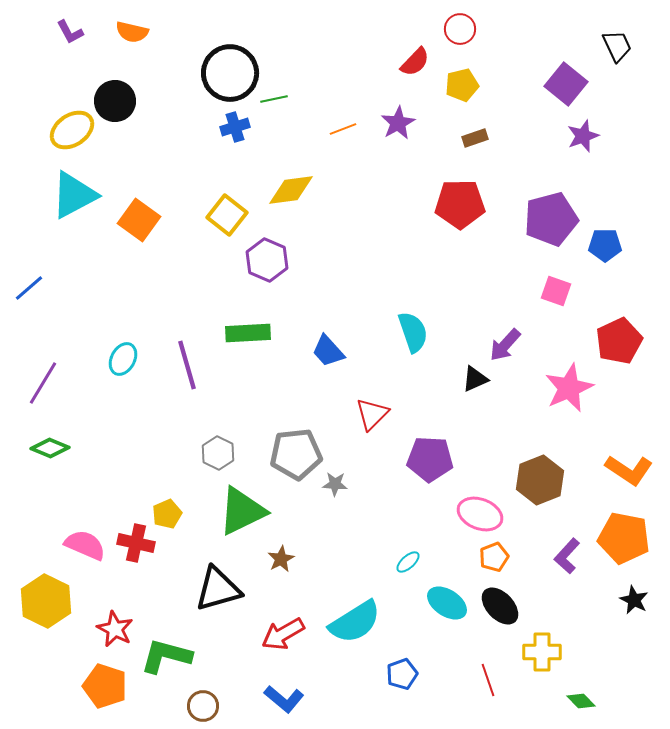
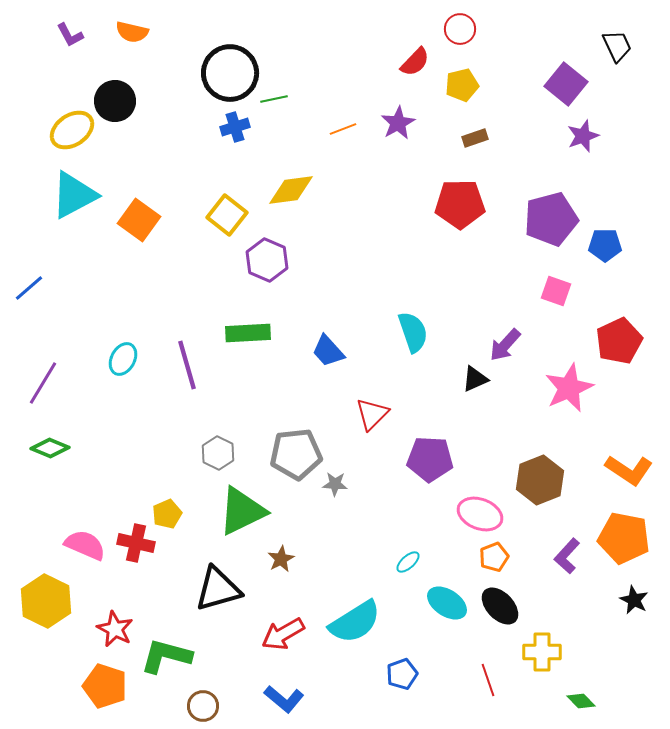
purple L-shape at (70, 32): moved 3 px down
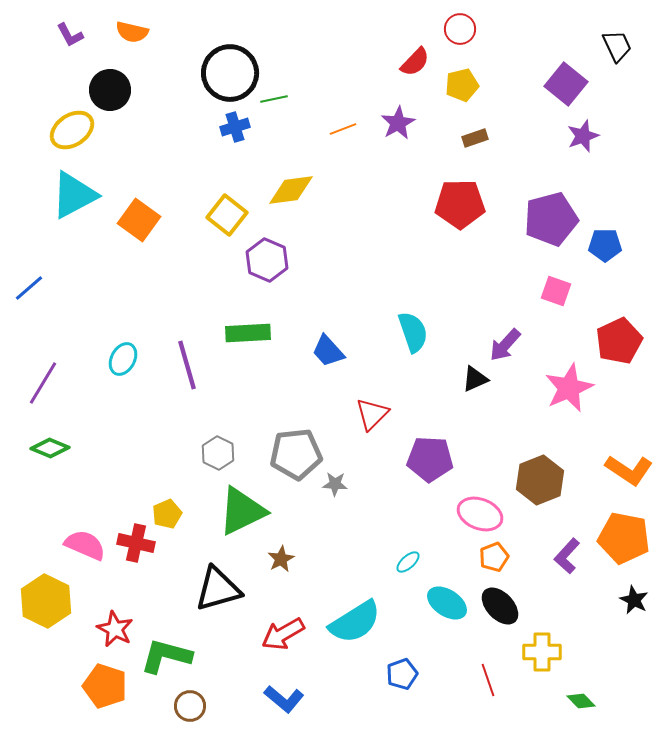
black circle at (115, 101): moved 5 px left, 11 px up
brown circle at (203, 706): moved 13 px left
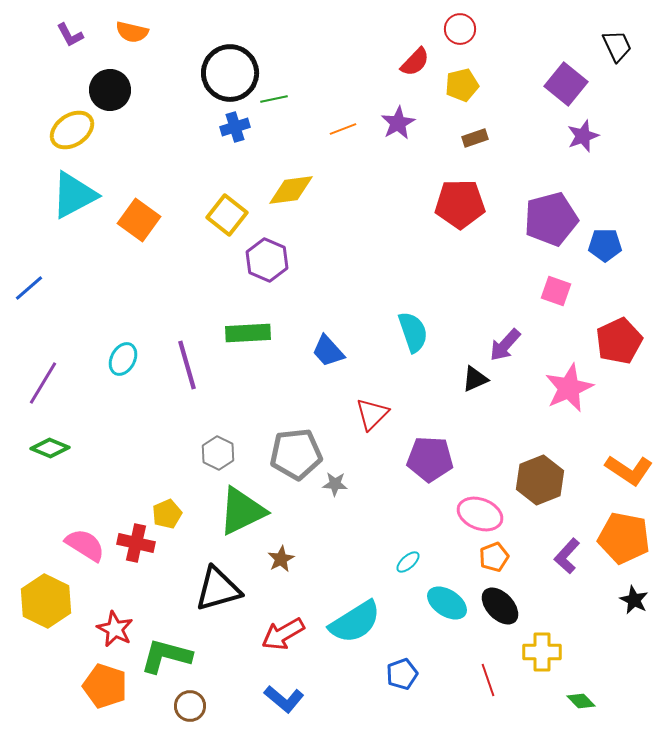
pink semicircle at (85, 545): rotated 9 degrees clockwise
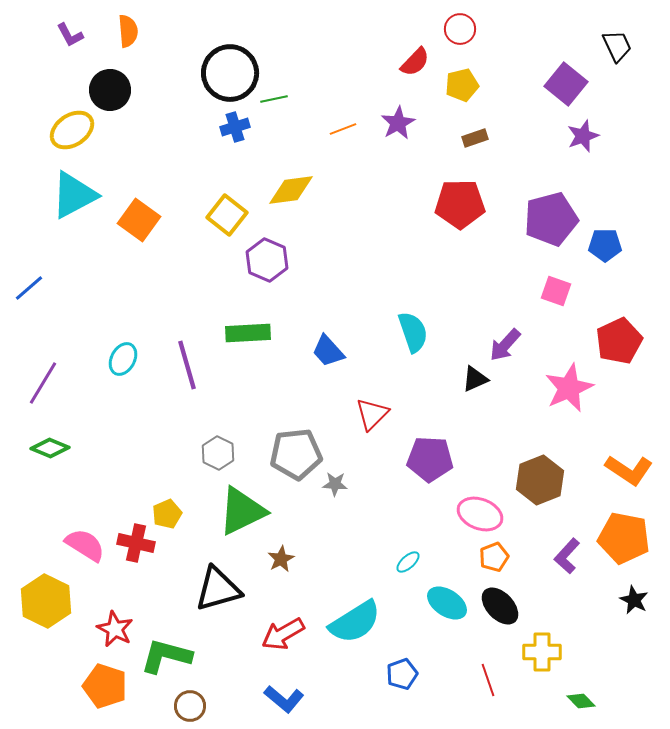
orange semicircle at (132, 32): moved 4 px left, 1 px up; rotated 108 degrees counterclockwise
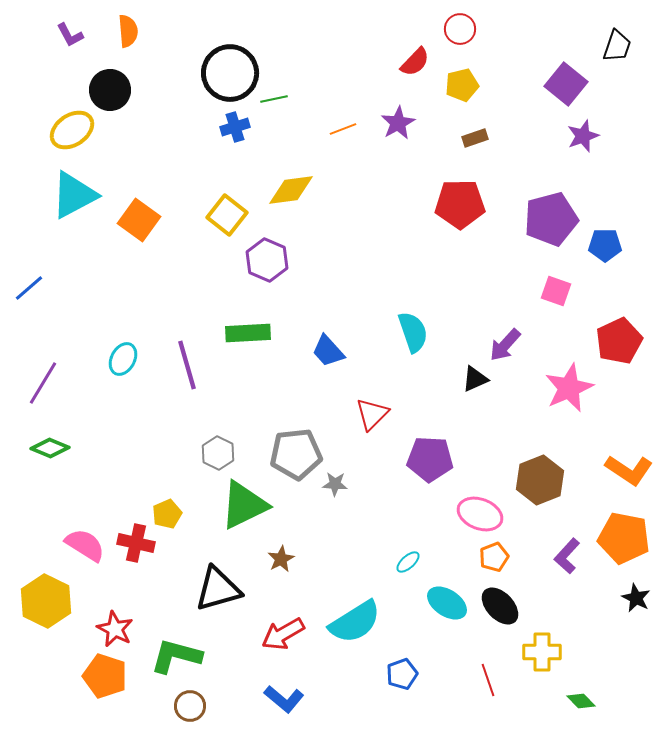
black trapezoid at (617, 46): rotated 44 degrees clockwise
green triangle at (242, 511): moved 2 px right, 6 px up
black star at (634, 600): moved 2 px right, 2 px up
green L-shape at (166, 656): moved 10 px right
orange pentagon at (105, 686): moved 10 px up
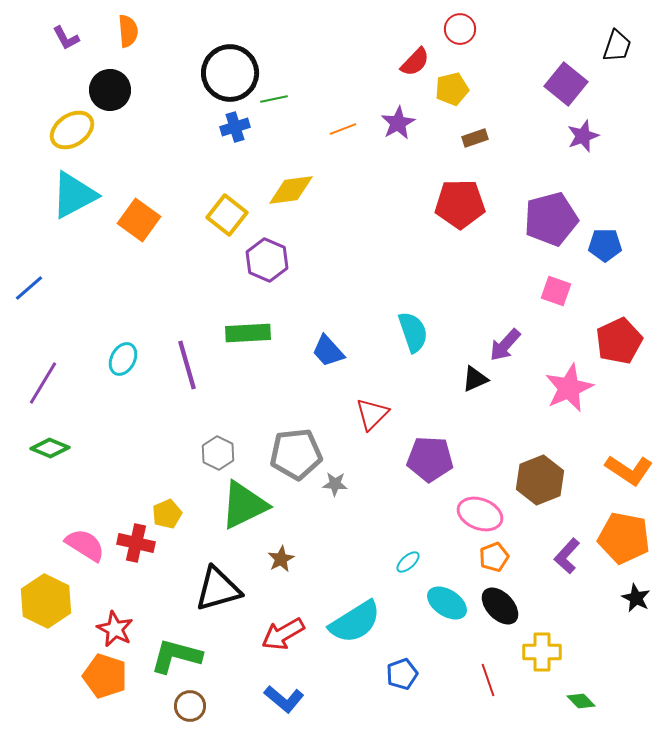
purple L-shape at (70, 35): moved 4 px left, 3 px down
yellow pentagon at (462, 85): moved 10 px left, 4 px down
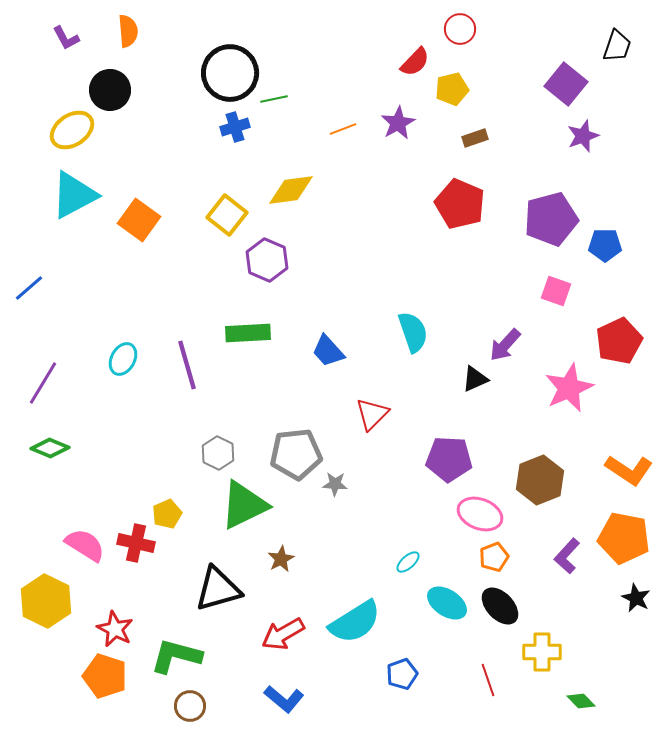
red pentagon at (460, 204): rotated 24 degrees clockwise
purple pentagon at (430, 459): moved 19 px right
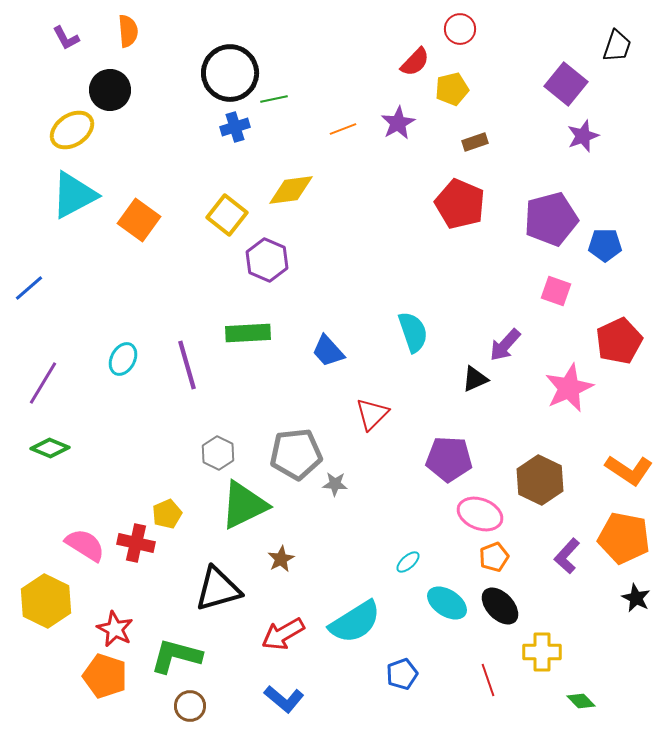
brown rectangle at (475, 138): moved 4 px down
brown hexagon at (540, 480): rotated 12 degrees counterclockwise
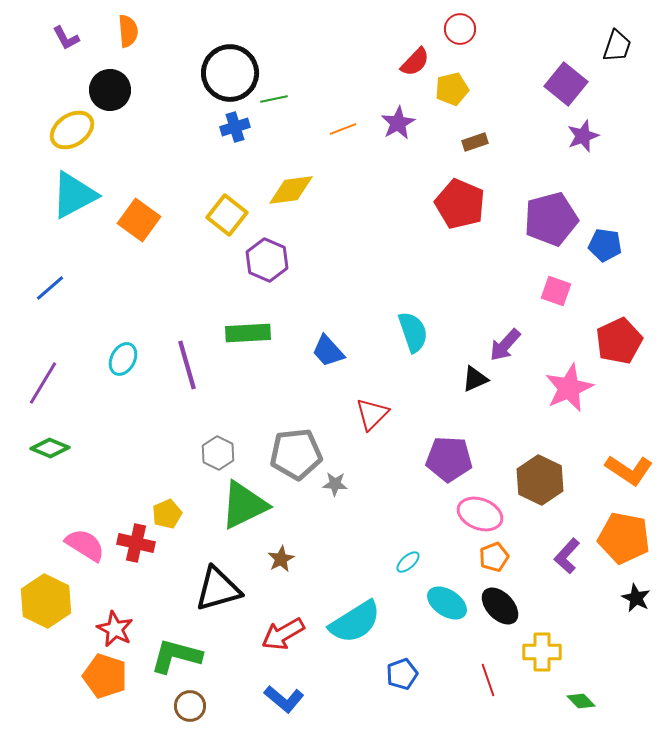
blue pentagon at (605, 245): rotated 8 degrees clockwise
blue line at (29, 288): moved 21 px right
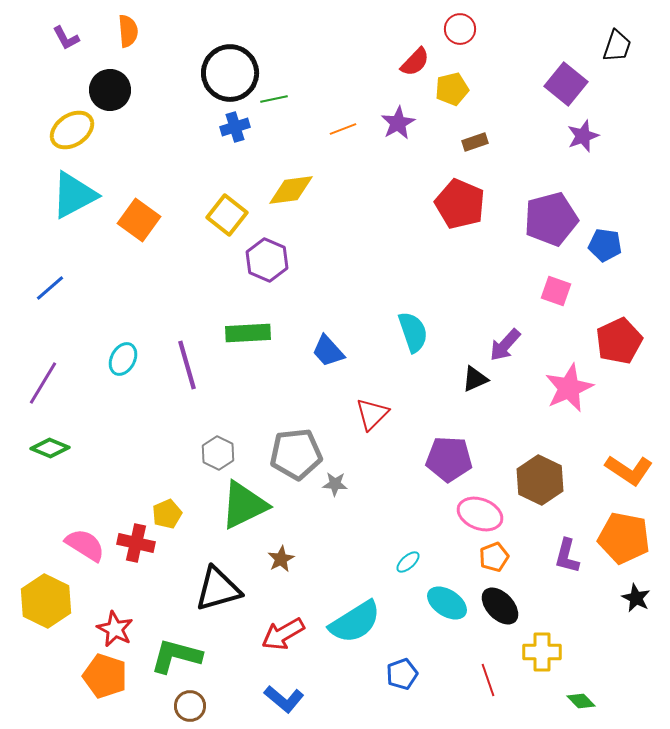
purple L-shape at (567, 556): rotated 27 degrees counterclockwise
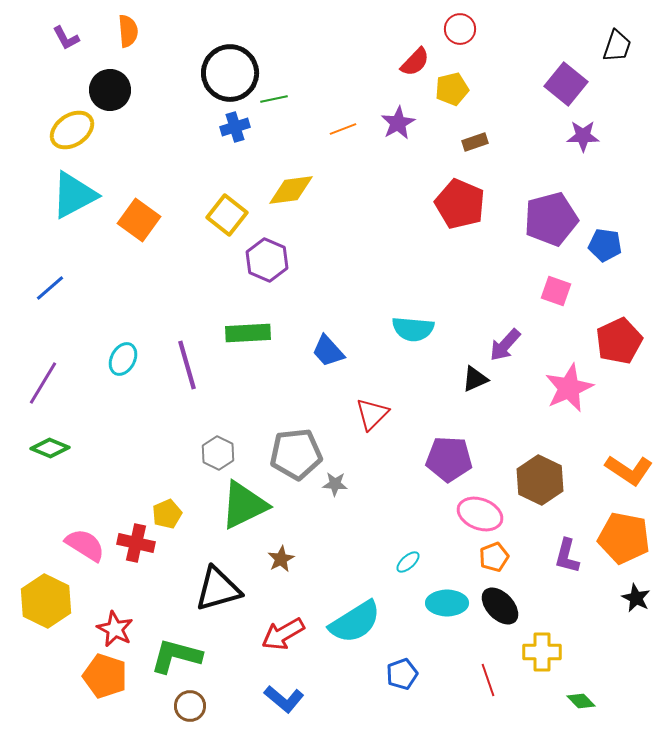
purple star at (583, 136): rotated 20 degrees clockwise
cyan semicircle at (413, 332): moved 3 px up; rotated 114 degrees clockwise
cyan ellipse at (447, 603): rotated 33 degrees counterclockwise
